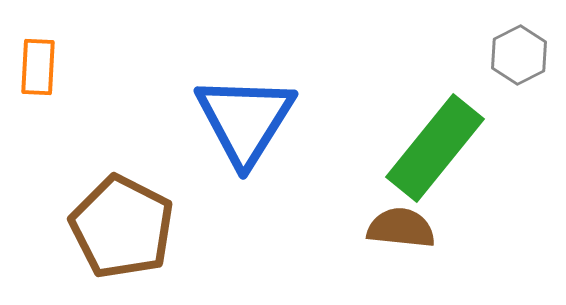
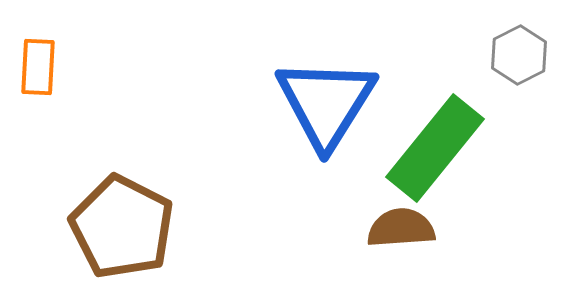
blue triangle: moved 81 px right, 17 px up
brown semicircle: rotated 10 degrees counterclockwise
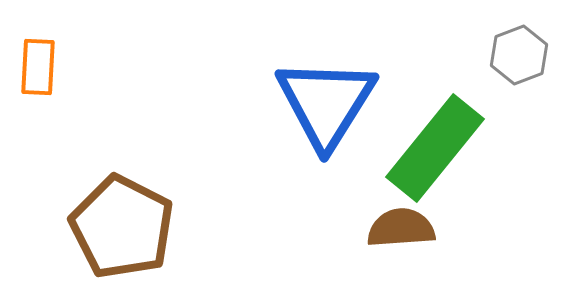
gray hexagon: rotated 6 degrees clockwise
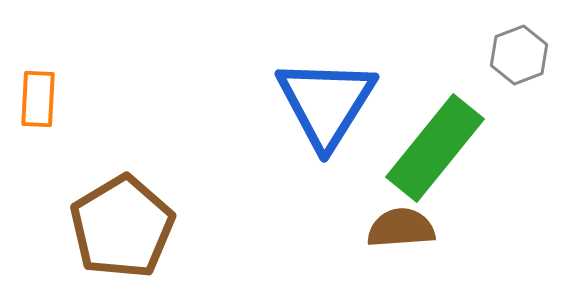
orange rectangle: moved 32 px down
brown pentagon: rotated 14 degrees clockwise
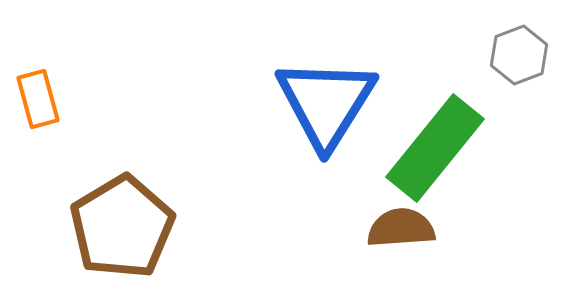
orange rectangle: rotated 18 degrees counterclockwise
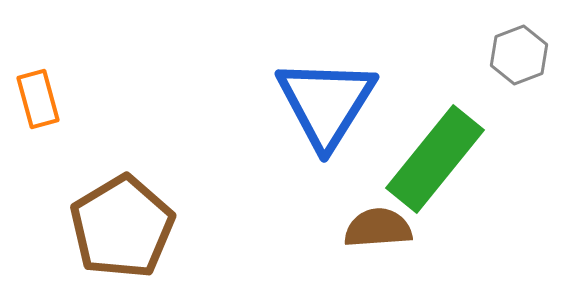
green rectangle: moved 11 px down
brown semicircle: moved 23 px left
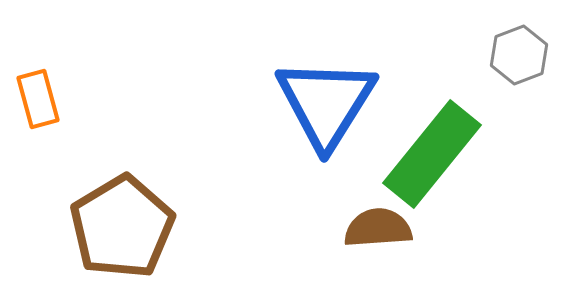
green rectangle: moved 3 px left, 5 px up
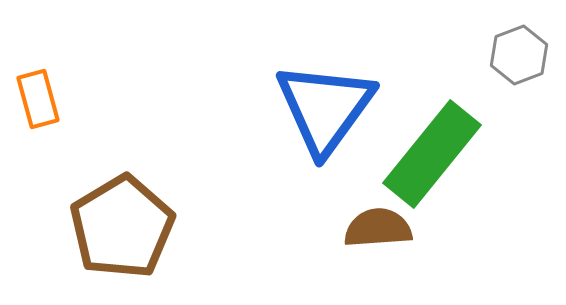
blue triangle: moved 1 px left, 5 px down; rotated 4 degrees clockwise
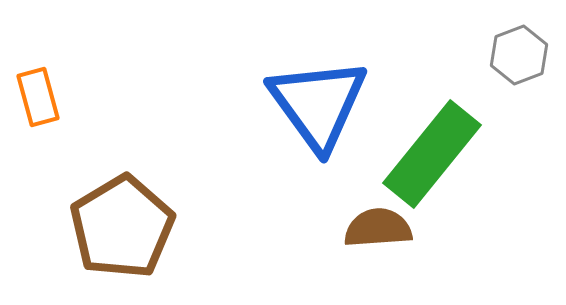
orange rectangle: moved 2 px up
blue triangle: moved 7 px left, 4 px up; rotated 12 degrees counterclockwise
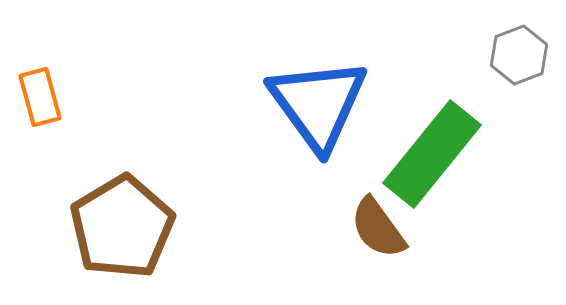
orange rectangle: moved 2 px right
brown semicircle: rotated 122 degrees counterclockwise
